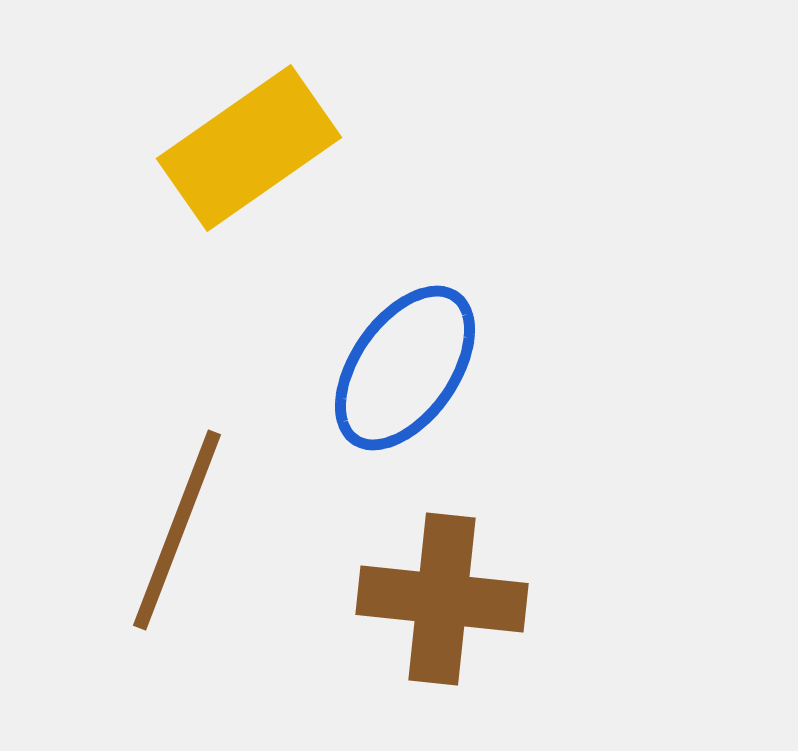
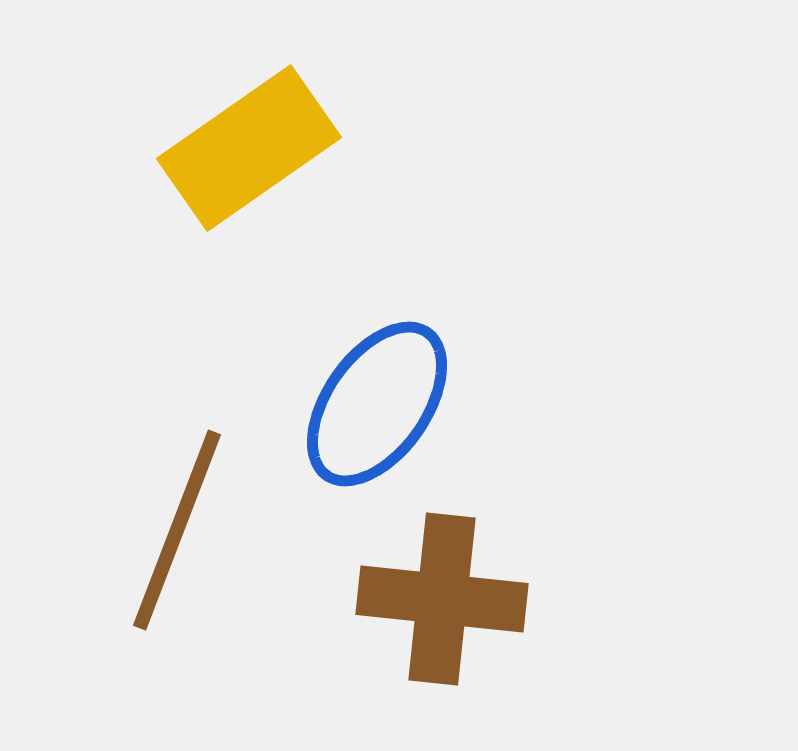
blue ellipse: moved 28 px left, 36 px down
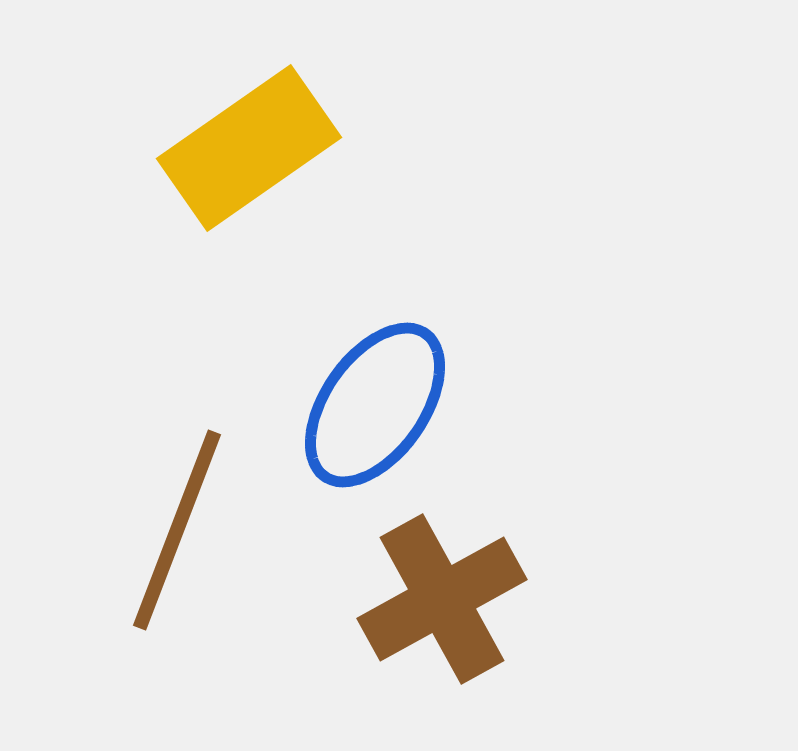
blue ellipse: moved 2 px left, 1 px down
brown cross: rotated 35 degrees counterclockwise
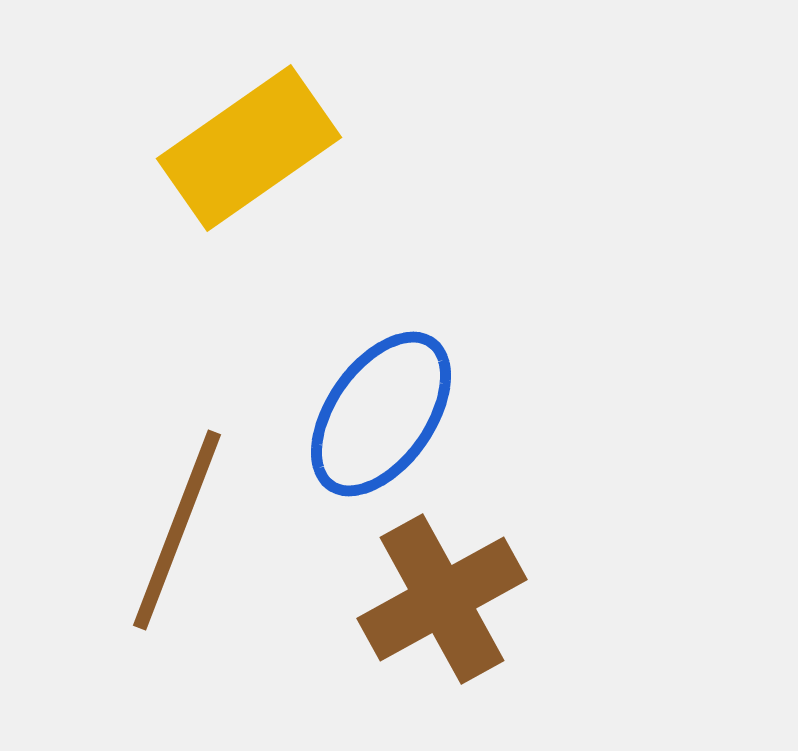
blue ellipse: moved 6 px right, 9 px down
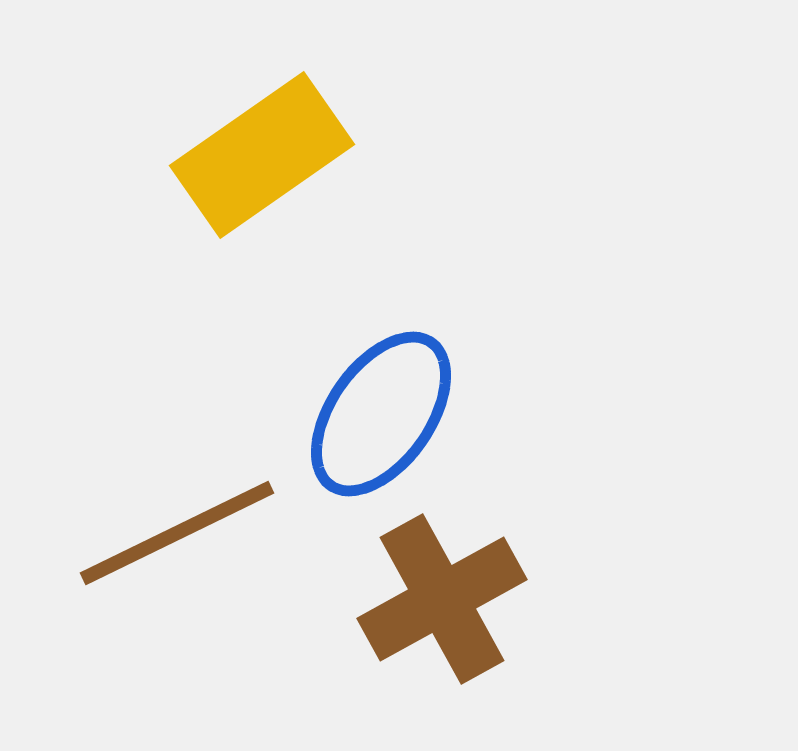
yellow rectangle: moved 13 px right, 7 px down
brown line: moved 3 px down; rotated 43 degrees clockwise
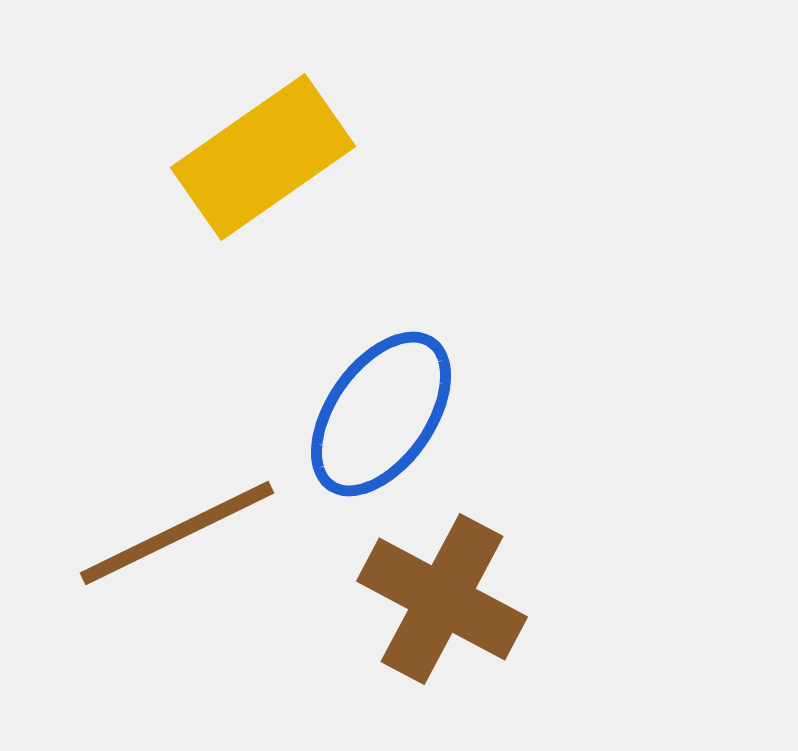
yellow rectangle: moved 1 px right, 2 px down
brown cross: rotated 33 degrees counterclockwise
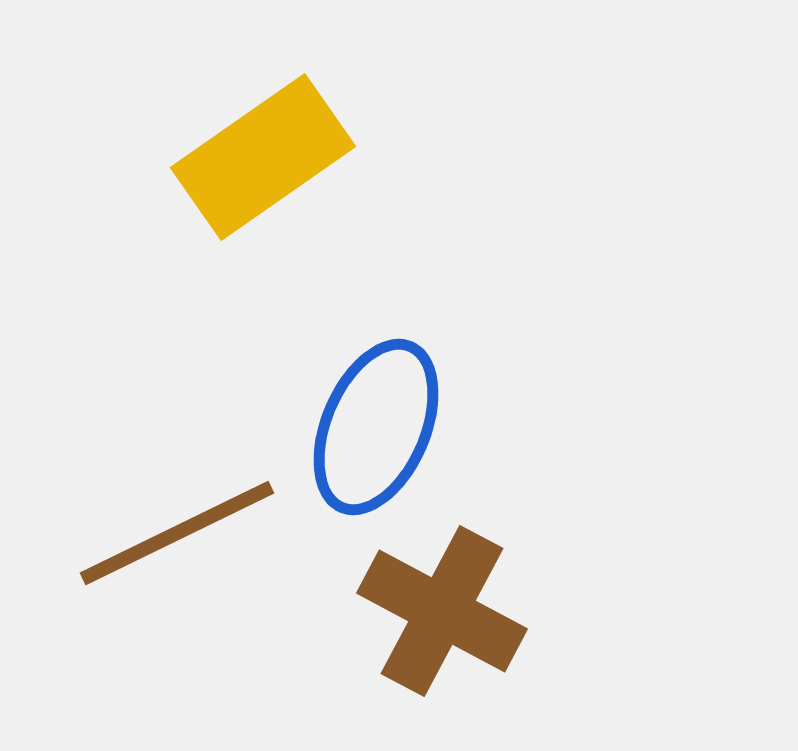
blue ellipse: moved 5 px left, 13 px down; rotated 12 degrees counterclockwise
brown cross: moved 12 px down
